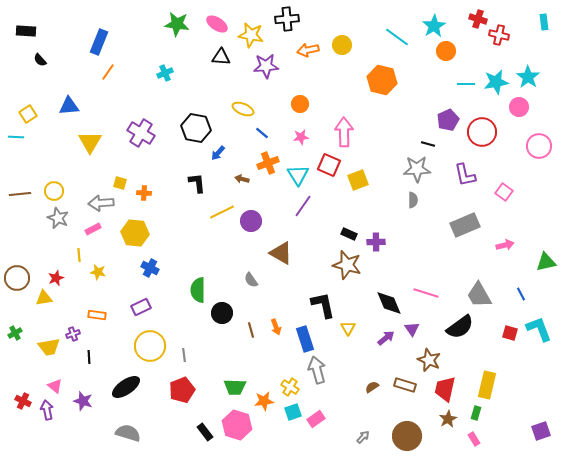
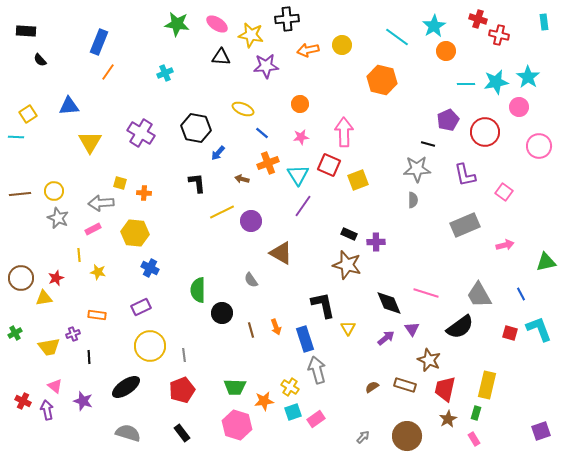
red circle at (482, 132): moved 3 px right
brown circle at (17, 278): moved 4 px right
black rectangle at (205, 432): moved 23 px left, 1 px down
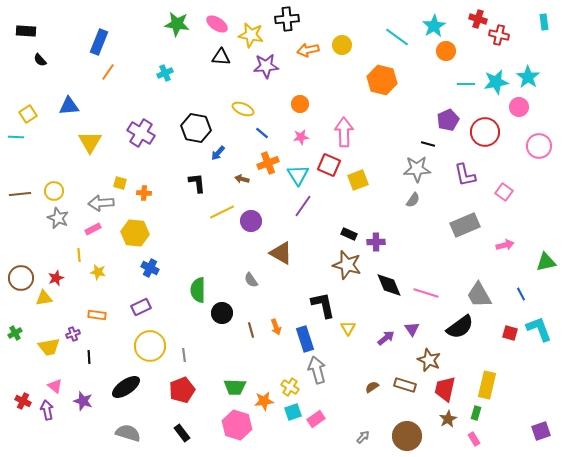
gray semicircle at (413, 200): rotated 35 degrees clockwise
black diamond at (389, 303): moved 18 px up
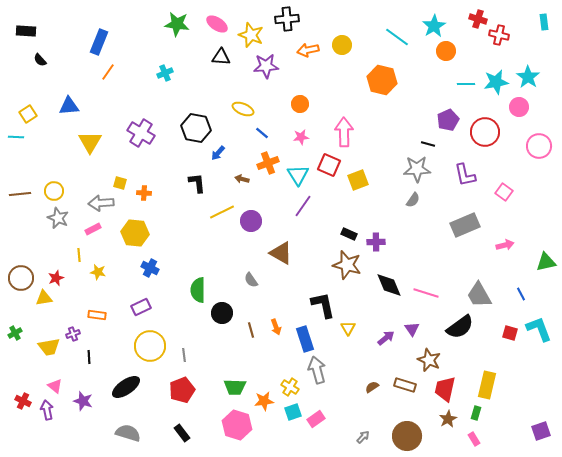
yellow star at (251, 35): rotated 10 degrees clockwise
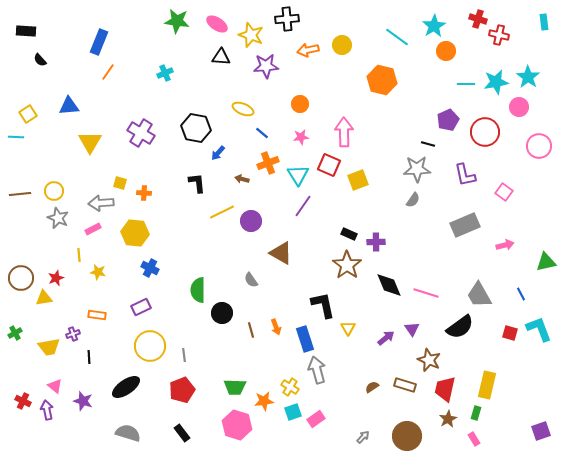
green star at (177, 24): moved 3 px up
brown star at (347, 265): rotated 20 degrees clockwise
